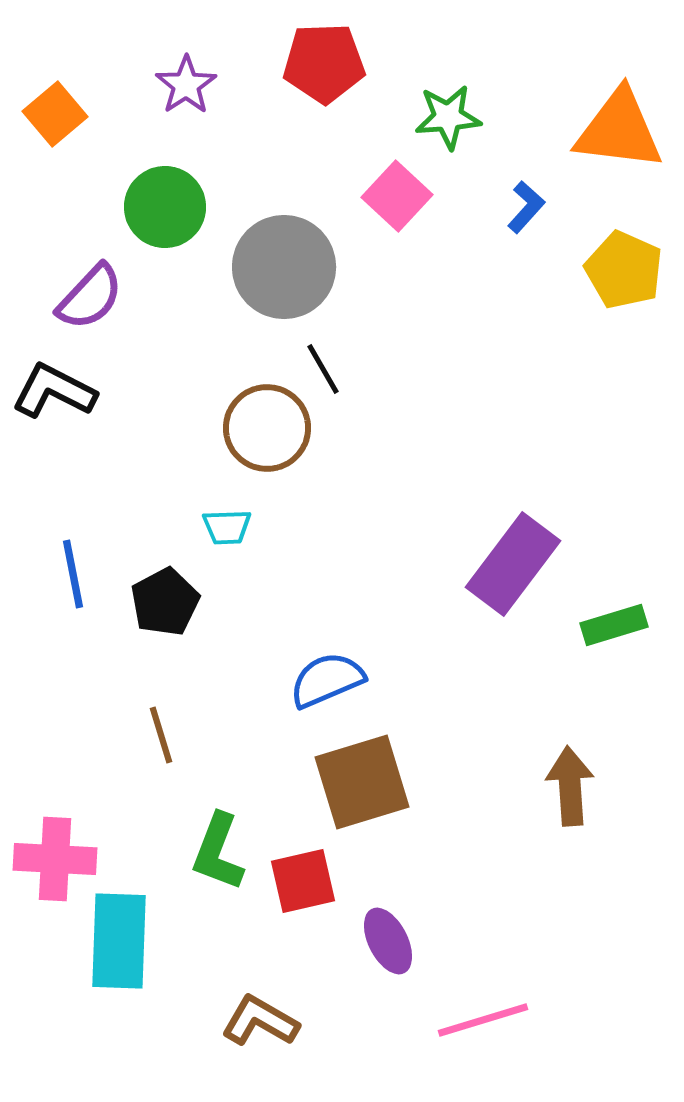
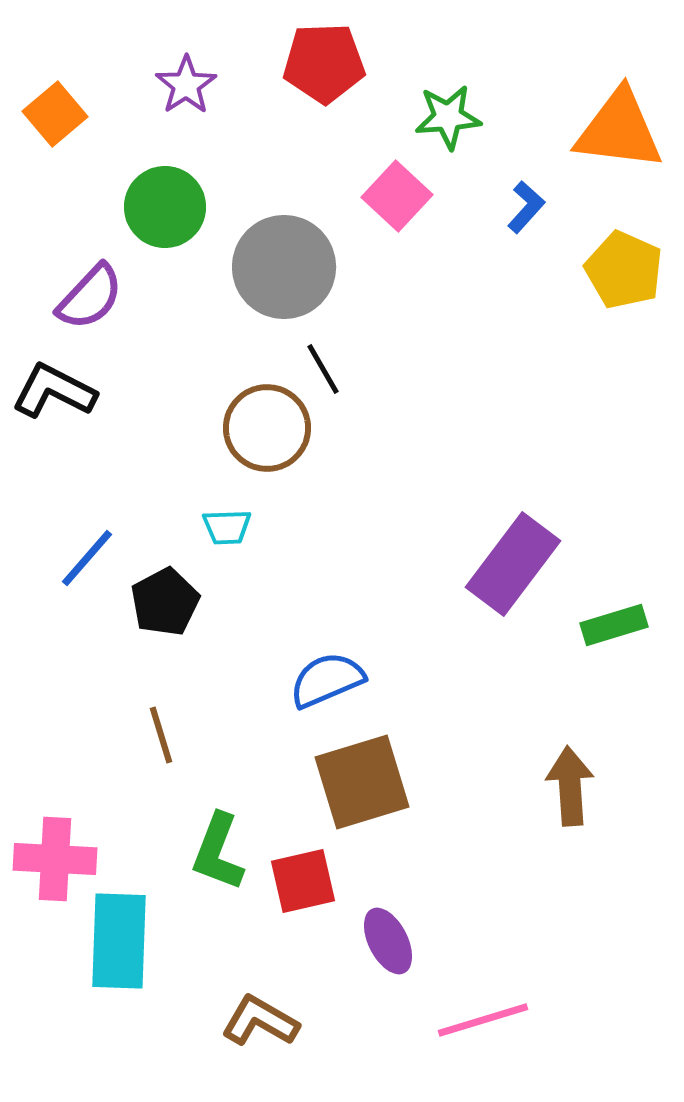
blue line: moved 14 px right, 16 px up; rotated 52 degrees clockwise
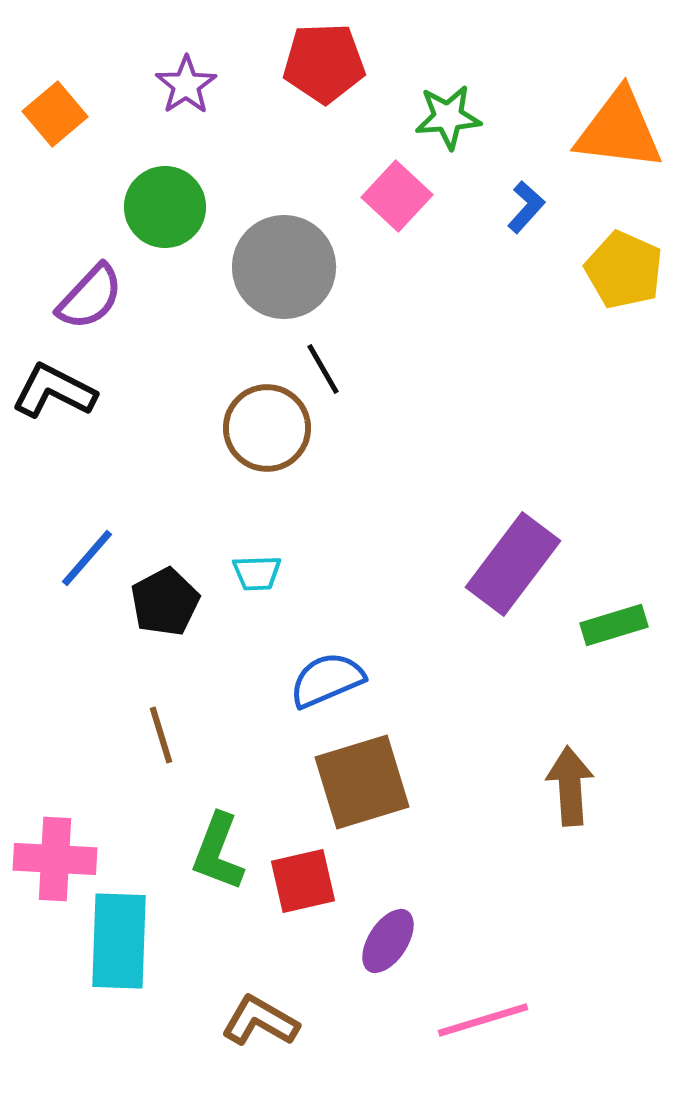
cyan trapezoid: moved 30 px right, 46 px down
purple ellipse: rotated 60 degrees clockwise
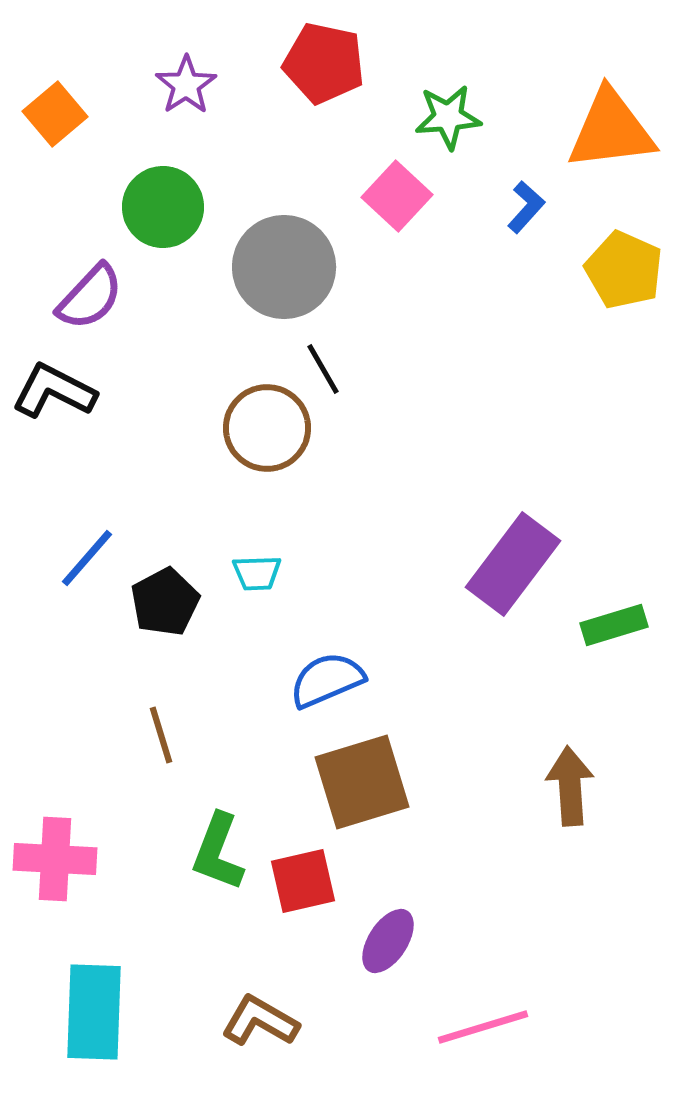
red pentagon: rotated 14 degrees clockwise
orange triangle: moved 8 px left; rotated 14 degrees counterclockwise
green circle: moved 2 px left
cyan rectangle: moved 25 px left, 71 px down
pink line: moved 7 px down
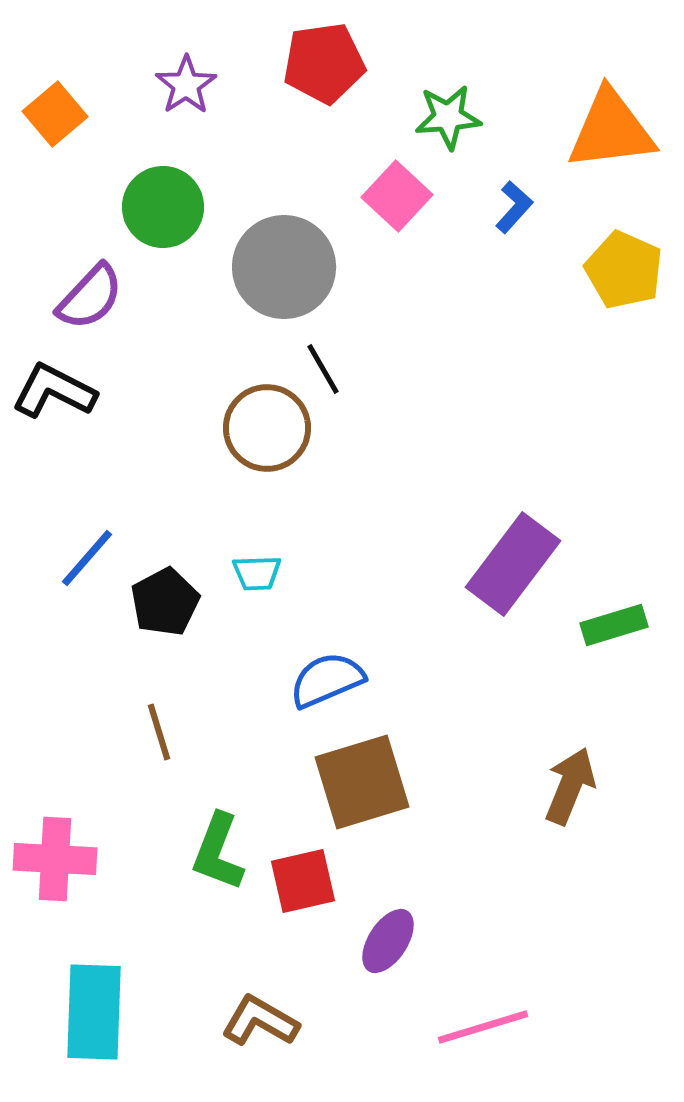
red pentagon: rotated 20 degrees counterclockwise
blue L-shape: moved 12 px left
brown line: moved 2 px left, 3 px up
brown arrow: rotated 26 degrees clockwise
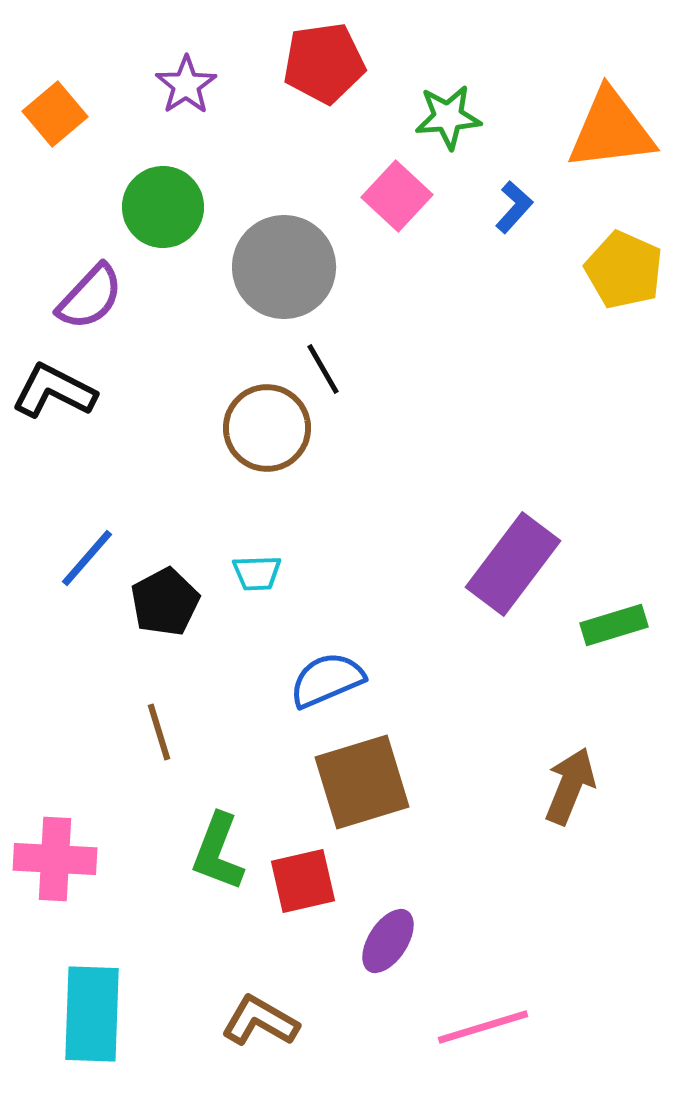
cyan rectangle: moved 2 px left, 2 px down
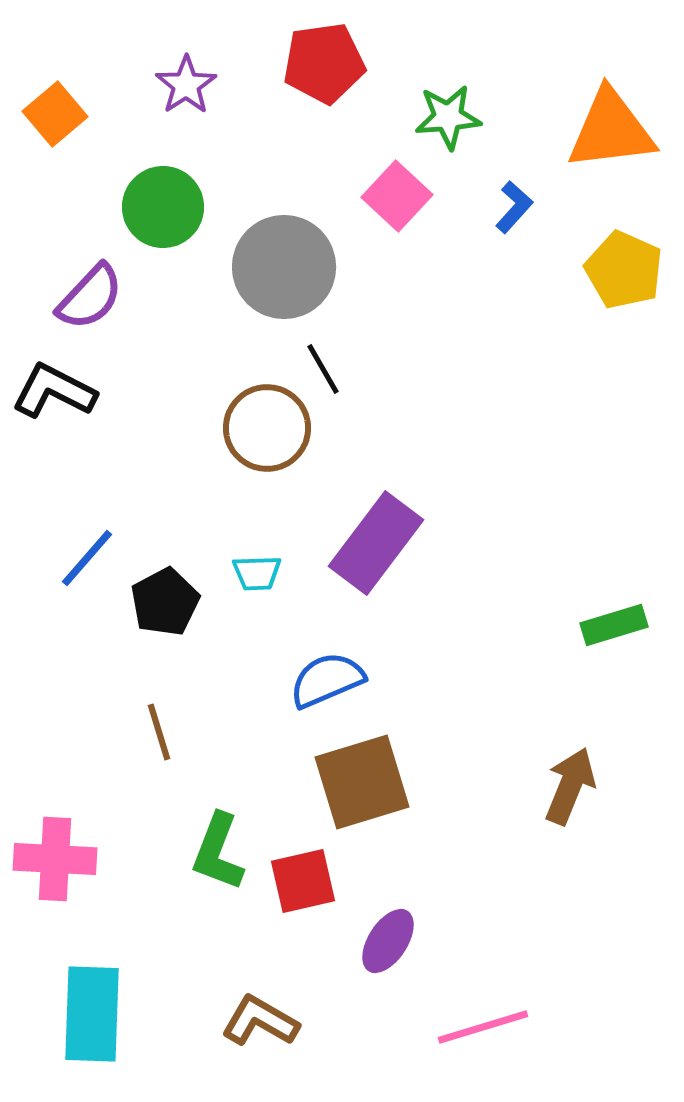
purple rectangle: moved 137 px left, 21 px up
